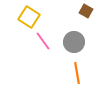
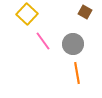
brown square: moved 1 px left, 1 px down
yellow square: moved 2 px left, 3 px up; rotated 10 degrees clockwise
gray circle: moved 1 px left, 2 px down
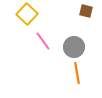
brown square: moved 1 px right, 1 px up; rotated 16 degrees counterclockwise
gray circle: moved 1 px right, 3 px down
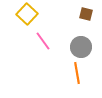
brown square: moved 3 px down
gray circle: moved 7 px right
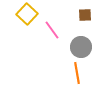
brown square: moved 1 px left, 1 px down; rotated 16 degrees counterclockwise
pink line: moved 9 px right, 11 px up
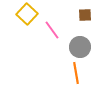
gray circle: moved 1 px left
orange line: moved 1 px left
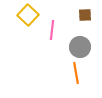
yellow square: moved 1 px right, 1 px down
pink line: rotated 42 degrees clockwise
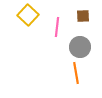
brown square: moved 2 px left, 1 px down
pink line: moved 5 px right, 3 px up
